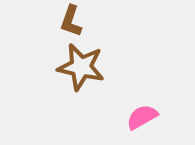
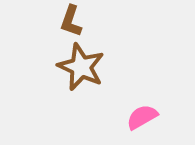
brown star: rotated 12 degrees clockwise
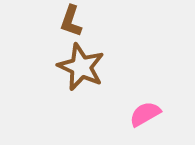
pink semicircle: moved 3 px right, 3 px up
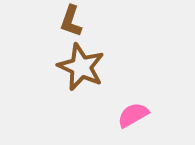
pink semicircle: moved 12 px left, 1 px down
